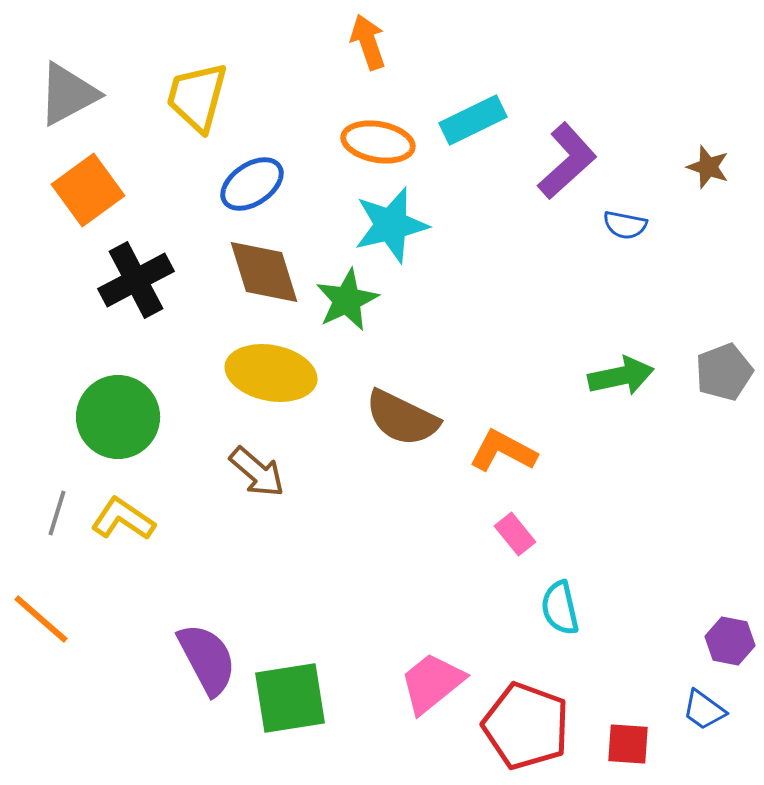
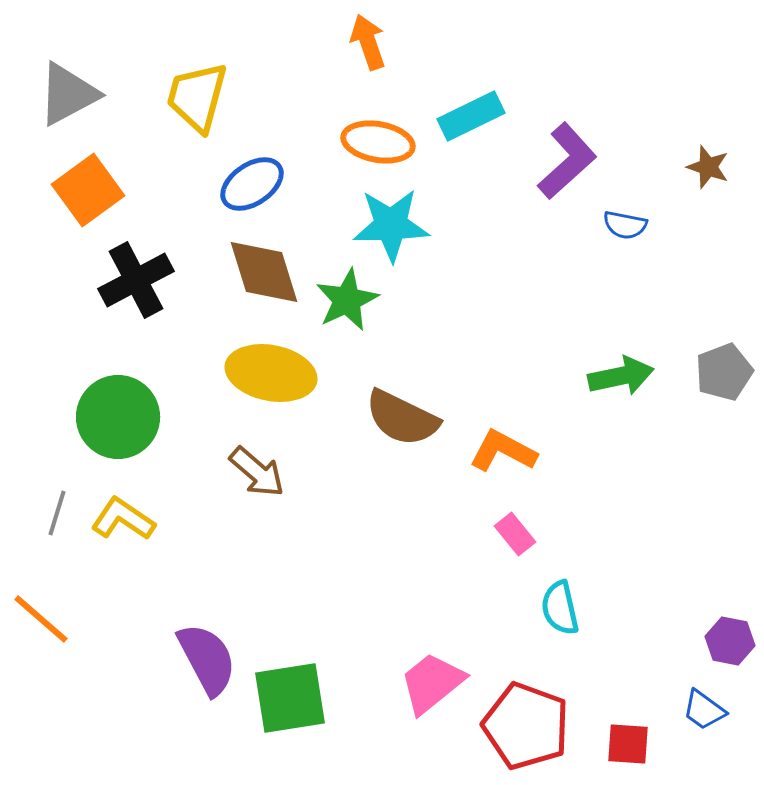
cyan rectangle: moved 2 px left, 4 px up
cyan star: rotated 12 degrees clockwise
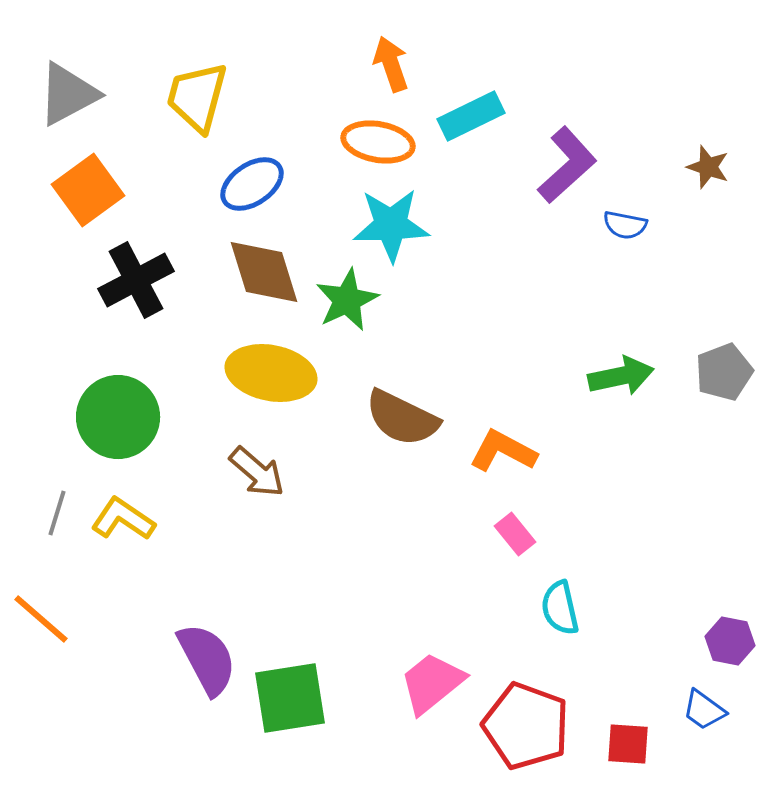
orange arrow: moved 23 px right, 22 px down
purple L-shape: moved 4 px down
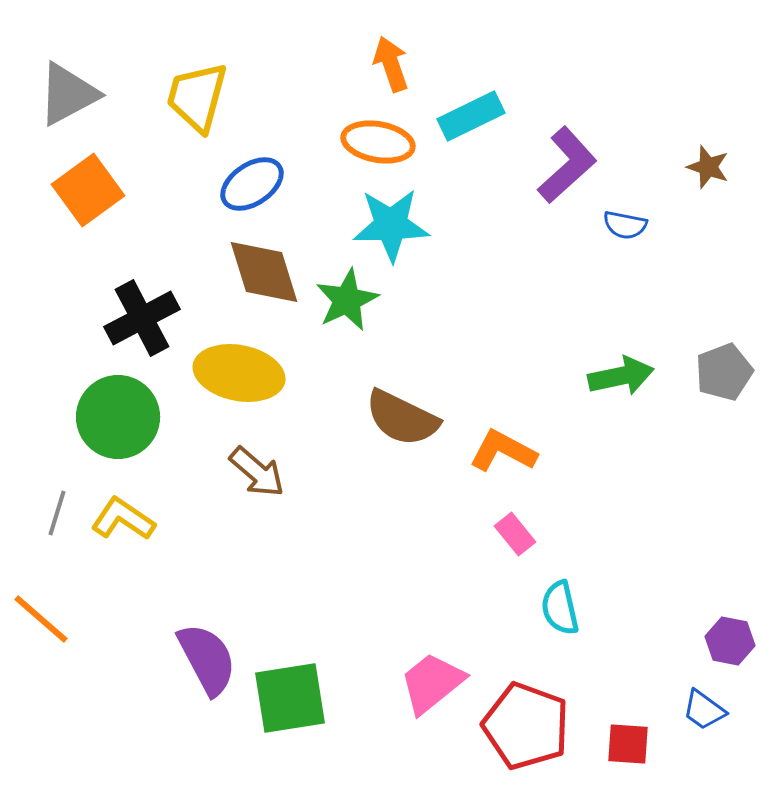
black cross: moved 6 px right, 38 px down
yellow ellipse: moved 32 px left
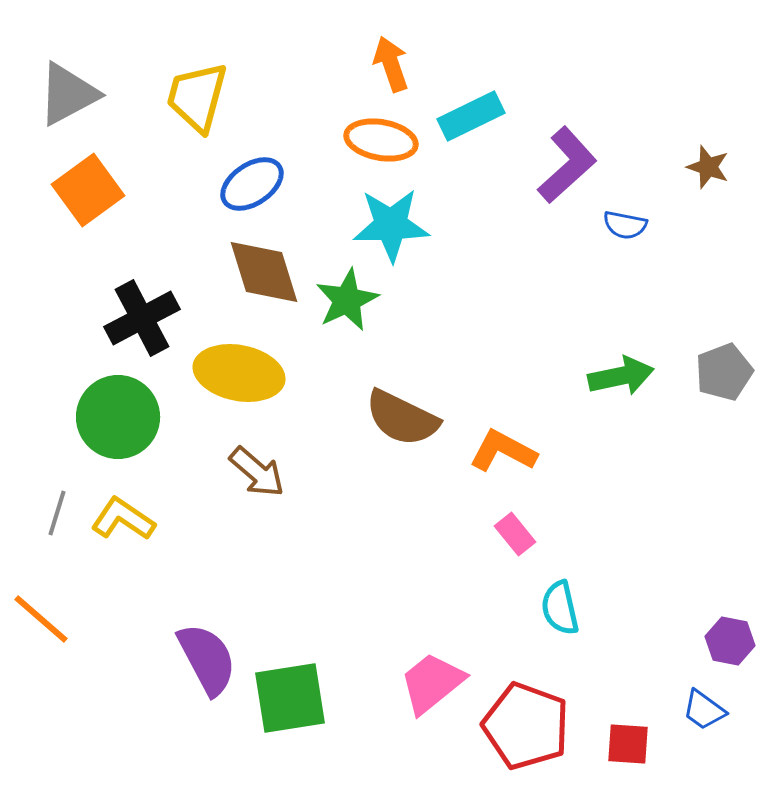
orange ellipse: moved 3 px right, 2 px up
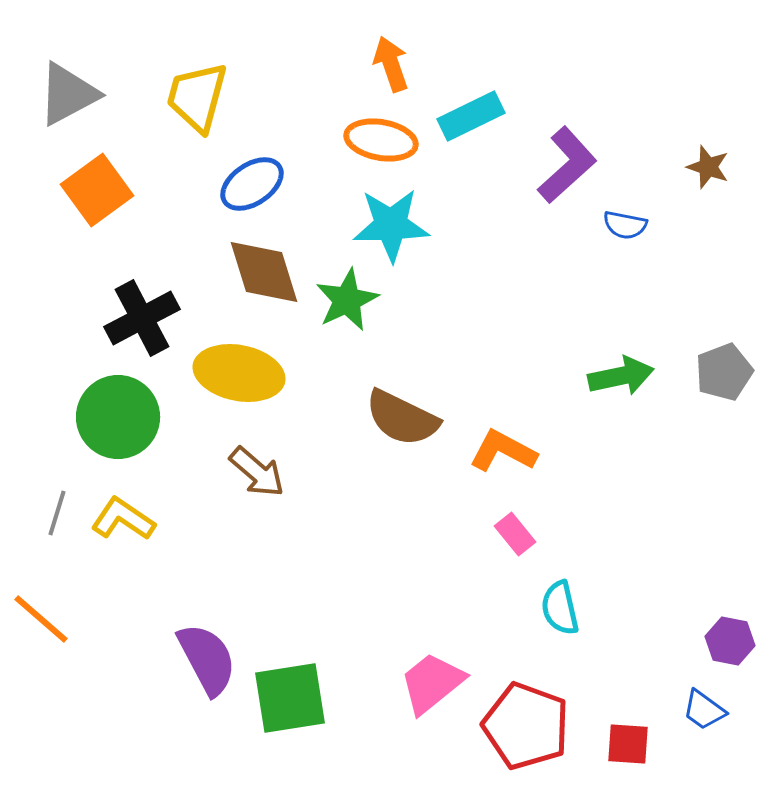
orange square: moved 9 px right
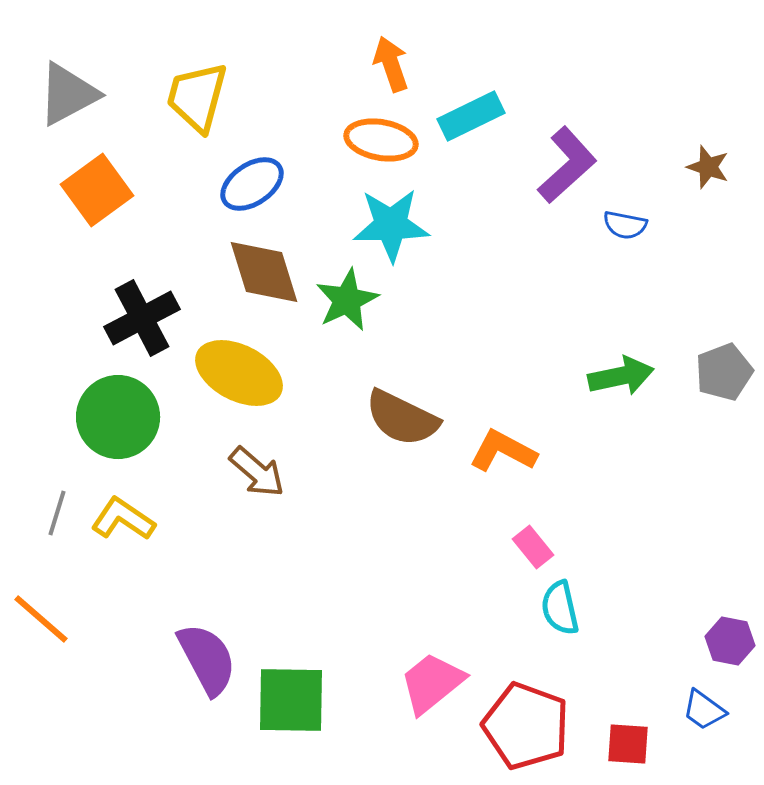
yellow ellipse: rotated 16 degrees clockwise
pink rectangle: moved 18 px right, 13 px down
green square: moved 1 px right, 2 px down; rotated 10 degrees clockwise
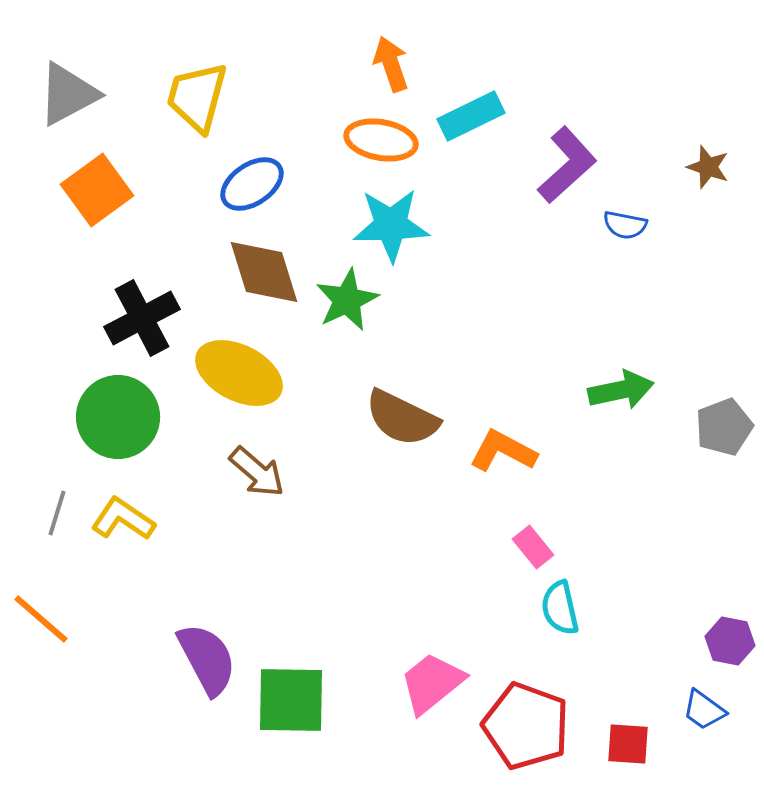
gray pentagon: moved 55 px down
green arrow: moved 14 px down
